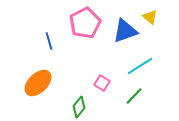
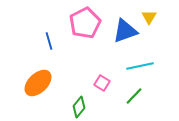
yellow triangle: moved 1 px left; rotated 21 degrees clockwise
cyan line: rotated 20 degrees clockwise
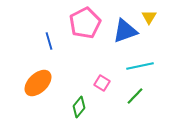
green line: moved 1 px right
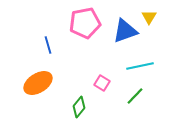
pink pentagon: rotated 16 degrees clockwise
blue line: moved 1 px left, 4 px down
orange ellipse: rotated 12 degrees clockwise
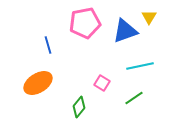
green line: moved 1 px left, 2 px down; rotated 12 degrees clockwise
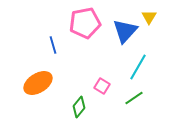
blue triangle: rotated 28 degrees counterclockwise
blue line: moved 5 px right
cyan line: moved 2 px left, 1 px down; rotated 48 degrees counterclockwise
pink square: moved 3 px down
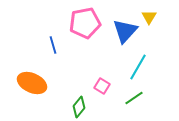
orange ellipse: moved 6 px left; rotated 56 degrees clockwise
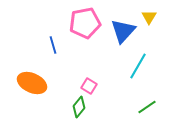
blue triangle: moved 2 px left
cyan line: moved 1 px up
pink square: moved 13 px left
green line: moved 13 px right, 9 px down
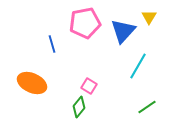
blue line: moved 1 px left, 1 px up
